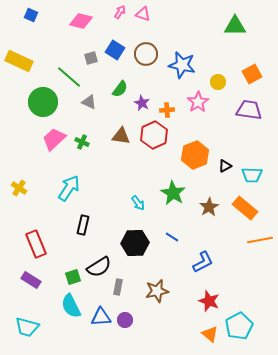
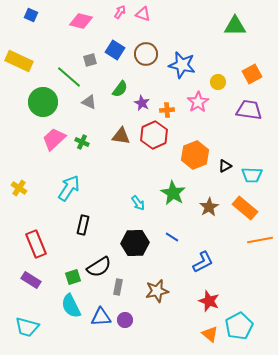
gray square at (91, 58): moved 1 px left, 2 px down
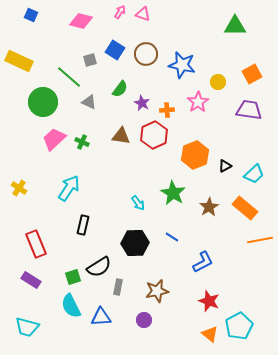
cyan trapezoid at (252, 175): moved 2 px right, 1 px up; rotated 45 degrees counterclockwise
purple circle at (125, 320): moved 19 px right
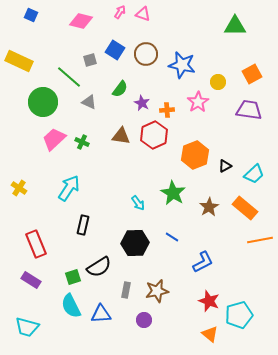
gray rectangle at (118, 287): moved 8 px right, 3 px down
blue triangle at (101, 317): moved 3 px up
cyan pentagon at (239, 326): moved 11 px up; rotated 12 degrees clockwise
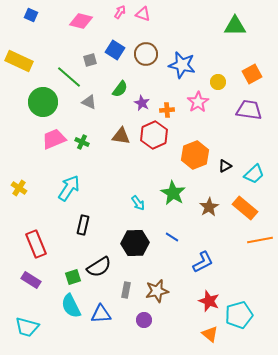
pink trapezoid at (54, 139): rotated 20 degrees clockwise
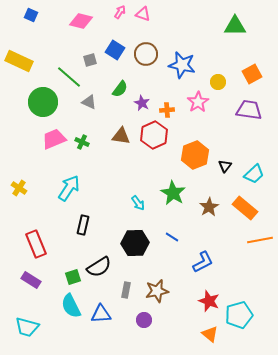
black triangle at (225, 166): rotated 24 degrees counterclockwise
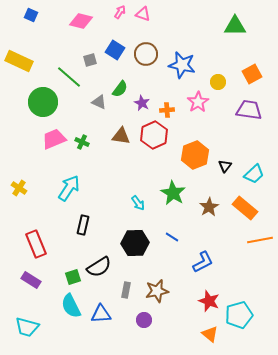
gray triangle at (89, 102): moved 10 px right
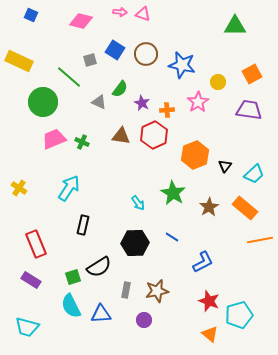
pink arrow at (120, 12): rotated 64 degrees clockwise
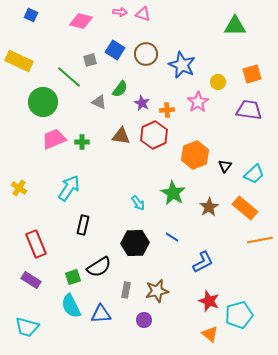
blue star at (182, 65): rotated 12 degrees clockwise
orange square at (252, 74): rotated 12 degrees clockwise
green cross at (82, 142): rotated 24 degrees counterclockwise
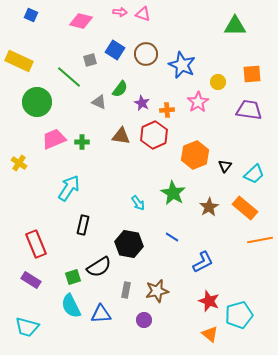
orange square at (252, 74): rotated 12 degrees clockwise
green circle at (43, 102): moved 6 px left
yellow cross at (19, 188): moved 25 px up
black hexagon at (135, 243): moved 6 px left, 1 px down; rotated 12 degrees clockwise
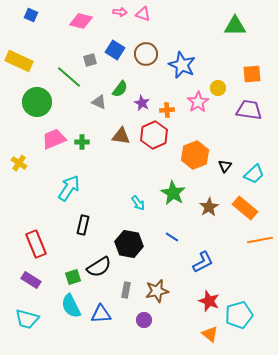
yellow circle at (218, 82): moved 6 px down
cyan trapezoid at (27, 327): moved 8 px up
